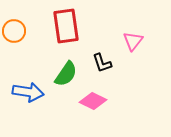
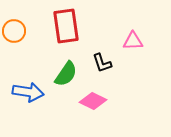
pink triangle: rotated 50 degrees clockwise
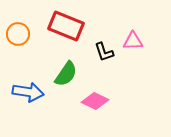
red rectangle: rotated 60 degrees counterclockwise
orange circle: moved 4 px right, 3 px down
black L-shape: moved 2 px right, 11 px up
pink diamond: moved 2 px right
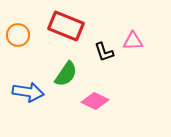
orange circle: moved 1 px down
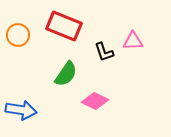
red rectangle: moved 2 px left
blue arrow: moved 7 px left, 18 px down
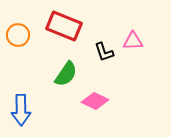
blue arrow: rotated 80 degrees clockwise
